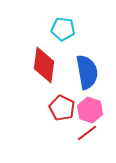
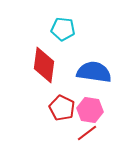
blue semicircle: moved 7 px right; rotated 72 degrees counterclockwise
pink hexagon: rotated 10 degrees counterclockwise
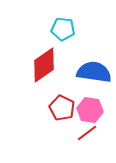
red diamond: rotated 48 degrees clockwise
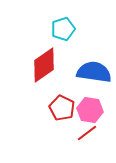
cyan pentagon: rotated 25 degrees counterclockwise
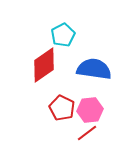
cyan pentagon: moved 6 px down; rotated 10 degrees counterclockwise
blue semicircle: moved 3 px up
pink hexagon: rotated 15 degrees counterclockwise
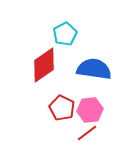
cyan pentagon: moved 2 px right, 1 px up
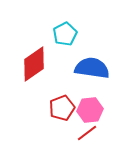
red diamond: moved 10 px left, 1 px up
blue semicircle: moved 2 px left, 1 px up
red pentagon: rotated 25 degrees clockwise
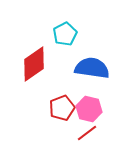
pink hexagon: moved 1 px left, 1 px up; rotated 20 degrees clockwise
